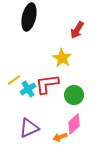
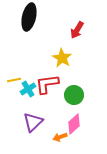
yellow line: rotated 24 degrees clockwise
purple triangle: moved 4 px right, 6 px up; rotated 20 degrees counterclockwise
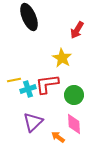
black ellipse: rotated 36 degrees counterclockwise
cyan cross: rotated 14 degrees clockwise
pink diamond: rotated 50 degrees counterclockwise
orange arrow: moved 2 px left; rotated 56 degrees clockwise
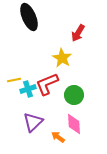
red arrow: moved 1 px right, 3 px down
red L-shape: rotated 15 degrees counterclockwise
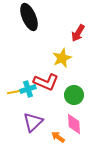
yellow star: rotated 18 degrees clockwise
yellow line: moved 12 px down
red L-shape: moved 1 px left, 2 px up; rotated 135 degrees counterclockwise
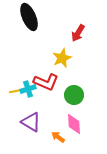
yellow line: moved 2 px right, 1 px up
purple triangle: moved 2 px left; rotated 45 degrees counterclockwise
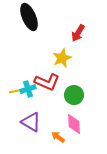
red L-shape: moved 1 px right
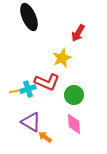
orange arrow: moved 13 px left
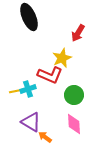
red L-shape: moved 3 px right, 7 px up
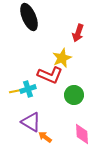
red arrow: rotated 12 degrees counterclockwise
pink diamond: moved 8 px right, 10 px down
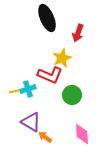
black ellipse: moved 18 px right, 1 px down
green circle: moved 2 px left
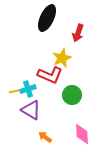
black ellipse: rotated 48 degrees clockwise
purple triangle: moved 12 px up
